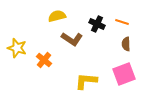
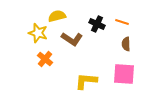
yellow star: moved 21 px right, 15 px up
orange cross: moved 1 px right, 1 px up
pink square: rotated 25 degrees clockwise
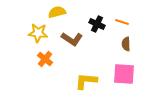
yellow semicircle: moved 4 px up
yellow star: rotated 12 degrees counterclockwise
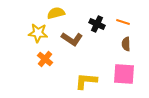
yellow semicircle: moved 1 px left, 1 px down
orange line: moved 1 px right
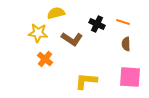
pink square: moved 6 px right, 3 px down
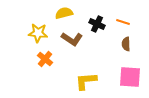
yellow semicircle: moved 8 px right
yellow L-shape: rotated 10 degrees counterclockwise
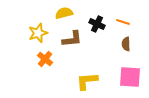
yellow star: rotated 24 degrees counterclockwise
brown L-shape: rotated 40 degrees counterclockwise
yellow L-shape: moved 1 px right
